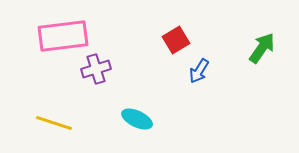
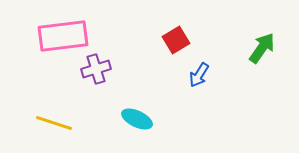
blue arrow: moved 4 px down
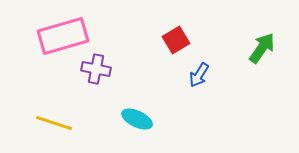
pink rectangle: rotated 9 degrees counterclockwise
purple cross: rotated 28 degrees clockwise
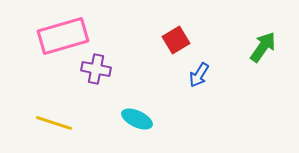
green arrow: moved 1 px right, 1 px up
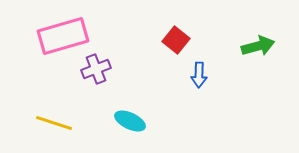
red square: rotated 20 degrees counterclockwise
green arrow: moved 5 px left, 1 px up; rotated 40 degrees clockwise
purple cross: rotated 32 degrees counterclockwise
blue arrow: rotated 30 degrees counterclockwise
cyan ellipse: moved 7 px left, 2 px down
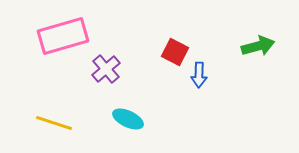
red square: moved 1 px left, 12 px down; rotated 12 degrees counterclockwise
purple cross: moved 10 px right; rotated 20 degrees counterclockwise
cyan ellipse: moved 2 px left, 2 px up
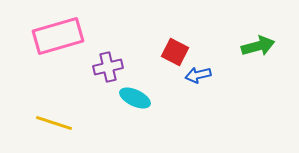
pink rectangle: moved 5 px left
purple cross: moved 2 px right, 2 px up; rotated 28 degrees clockwise
blue arrow: moved 1 px left; rotated 75 degrees clockwise
cyan ellipse: moved 7 px right, 21 px up
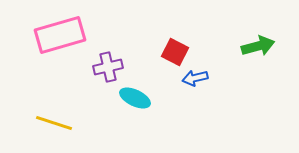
pink rectangle: moved 2 px right, 1 px up
blue arrow: moved 3 px left, 3 px down
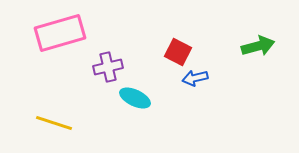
pink rectangle: moved 2 px up
red square: moved 3 px right
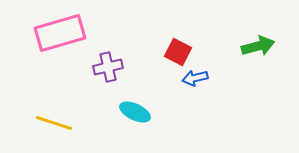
cyan ellipse: moved 14 px down
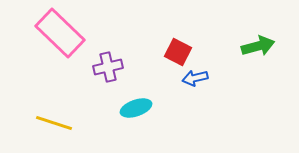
pink rectangle: rotated 60 degrees clockwise
cyan ellipse: moved 1 px right, 4 px up; rotated 44 degrees counterclockwise
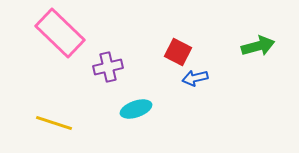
cyan ellipse: moved 1 px down
